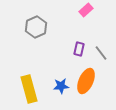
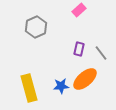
pink rectangle: moved 7 px left
orange ellipse: moved 1 px left, 2 px up; rotated 25 degrees clockwise
yellow rectangle: moved 1 px up
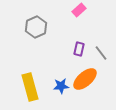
yellow rectangle: moved 1 px right, 1 px up
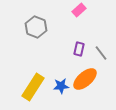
gray hexagon: rotated 15 degrees counterclockwise
yellow rectangle: moved 3 px right; rotated 48 degrees clockwise
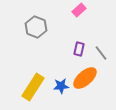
orange ellipse: moved 1 px up
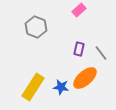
blue star: moved 1 px down; rotated 14 degrees clockwise
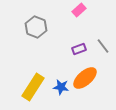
purple rectangle: rotated 56 degrees clockwise
gray line: moved 2 px right, 7 px up
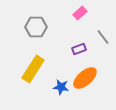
pink rectangle: moved 1 px right, 3 px down
gray hexagon: rotated 20 degrees counterclockwise
gray line: moved 9 px up
yellow rectangle: moved 18 px up
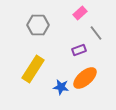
gray hexagon: moved 2 px right, 2 px up
gray line: moved 7 px left, 4 px up
purple rectangle: moved 1 px down
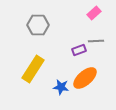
pink rectangle: moved 14 px right
gray line: moved 8 px down; rotated 56 degrees counterclockwise
